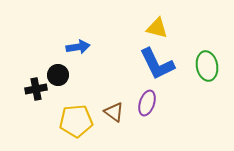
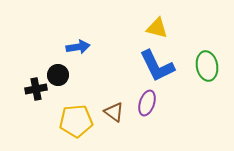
blue L-shape: moved 2 px down
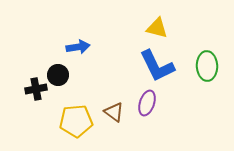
green ellipse: rotated 8 degrees clockwise
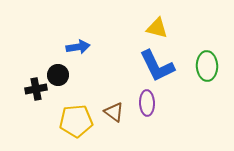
purple ellipse: rotated 20 degrees counterclockwise
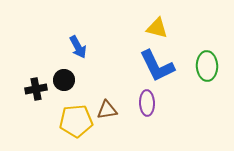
blue arrow: rotated 70 degrees clockwise
black circle: moved 6 px right, 5 px down
brown triangle: moved 7 px left, 2 px up; rotated 45 degrees counterclockwise
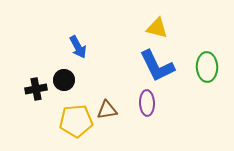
green ellipse: moved 1 px down
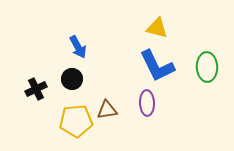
black circle: moved 8 px right, 1 px up
black cross: rotated 15 degrees counterclockwise
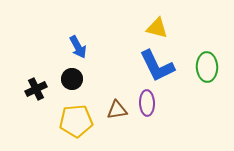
brown triangle: moved 10 px right
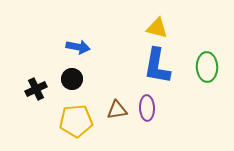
blue arrow: rotated 50 degrees counterclockwise
blue L-shape: rotated 36 degrees clockwise
purple ellipse: moved 5 px down
